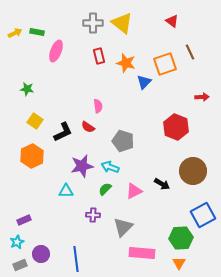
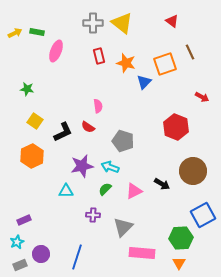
red arrow: rotated 32 degrees clockwise
blue line: moved 1 px right, 2 px up; rotated 25 degrees clockwise
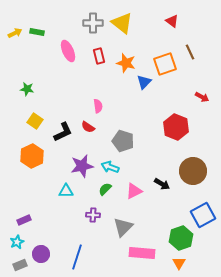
pink ellipse: moved 12 px right; rotated 45 degrees counterclockwise
green hexagon: rotated 15 degrees counterclockwise
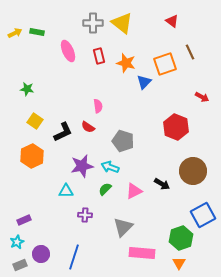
purple cross: moved 8 px left
blue line: moved 3 px left
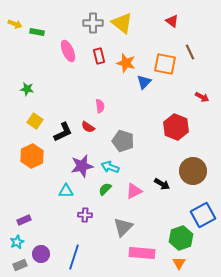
yellow arrow: moved 9 px up; rotated 48 degrees clockwise
orange square: rotated 30 degrees clockwise
pink semicircle: moved 2 px right
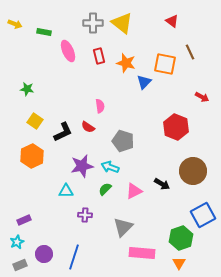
green rectangle: moved 7 px right
purple circle: moved 3 px right
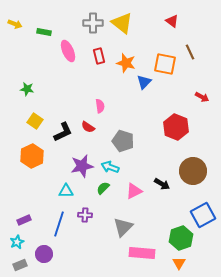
green semicircle: moved 2 px left, 1 px up
blue line: moved 15 px left, 33 px up
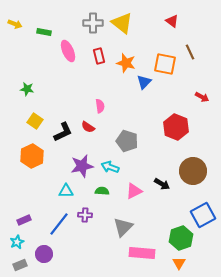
gray pentagon: moved 4 px right
green semicircle: moved 1 px left, 3 px down; rotated 48 degrees clockwise
blue line: rotated 20 degrees clockwise
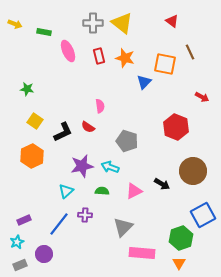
orange star: moved 1 px left, 5 px up
cyan triangle: rotated 42 degrees counterclockwise
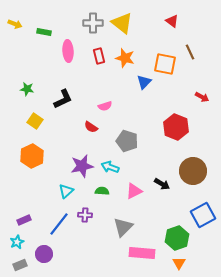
pink ellipse: rotated 20 degrees clockwise
pink semicircle: moved 5 px right; rotated 80 degrees clockwise
red semicircle: moved 3 px right
black L-shape: moved 33 px up
green hexagon: moved 4 px left
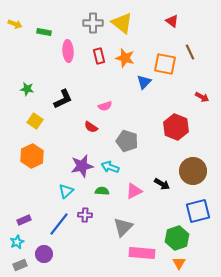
blue square: moved 5 px left, 4 px up; rotated 15 degrees clockwise
